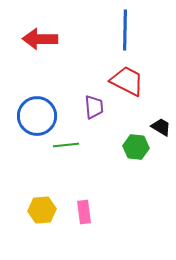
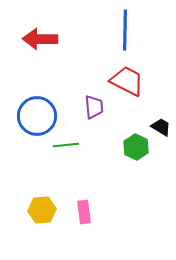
green hexagon: rotated 20 degrees clockwise
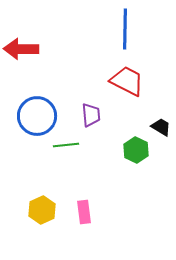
blue line: moved 1 px up
red arrow: moved 19 px left, 10 px down
purple trapezoid: moved 3 px left, 8 px down
green hexagon: moved 3 px down
yellow hexagon: rotated 20 degrees counterclockwise
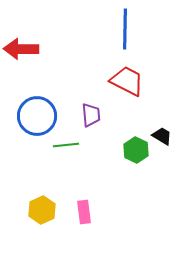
black trapezoid: moved 1 px right, 9 px down
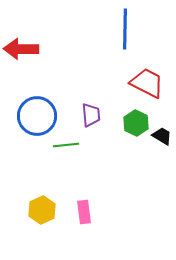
red trapezoid: moved 20 px right, 2 px down
green hexagon: moved 27 px up
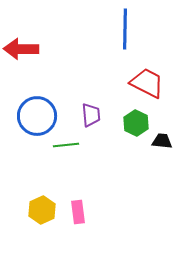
black trapezoid: moved 5 px down; rotated 25 degrees counterclockwise
pink rectangle: moved 6 px left
